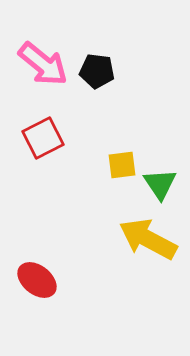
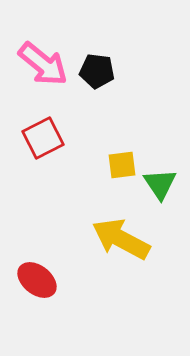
yellow arrow: moved 27 px left
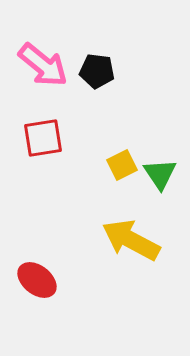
pink arrow: moved 1 px down
red square: rotated 18 degrees clockwise
yellow square: rotated 20 degrees counterclockwise
green triangle: moved 10 px up
yellow arrow: moved 10 px right, 1 px down
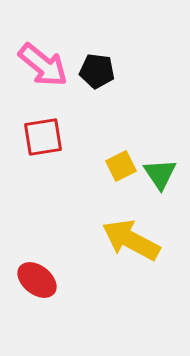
red square: moved 1 px up
yellow square: moved 1 px left, 1 px down
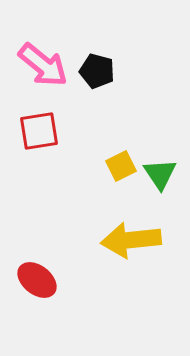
black pentagon: rotated 8 degrees clockwise
red square: moved 4 px left, 6 px up
yellow arrow: rotated 34 degrees counterclockwise
